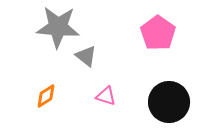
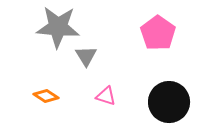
gray triangle: rotated 20 degrees clockwise
orange diamond: rotated 65 degrees clockwise
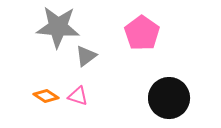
pink pentagon: moved 16 px left
gray triangle: rotated 25 degrees clockwise
pink triangle: moved 28 px left
black circle: moved 4 px up
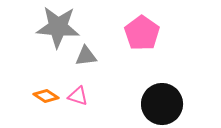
gray triangle: rotated 30 degrees clockwise
black circle: moved 7 px left, 6 px down
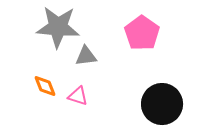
orange diamond: moved 1 px left, 10 px up; rotated 35 degrees clockwise
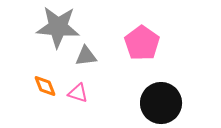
pink pentagon: moved 10 px down
pink triangle: moved 3 px up
black circle: moved 1 px left, 1 px up
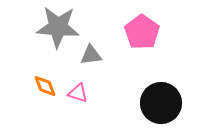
pink pentagon: moved 11 px up
gray triangle: moved 5 px right, 1 px up
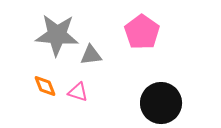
gray star: moved 1 px left, 8 px down
pink triangle: moved 1 px up
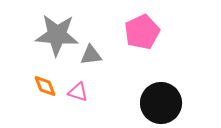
pink pentagon: rotated 12 degrees clockwise
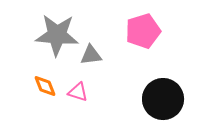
pink pentagon: moved 1 px right, 1 px up; rotated 8 degrees clockwise
black circle: moved 2 px right, 4 px up
